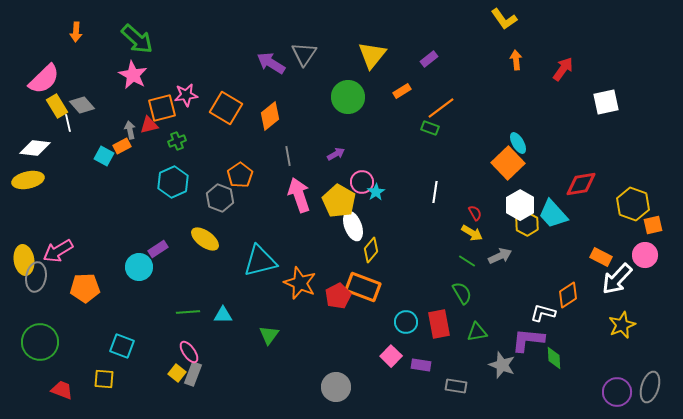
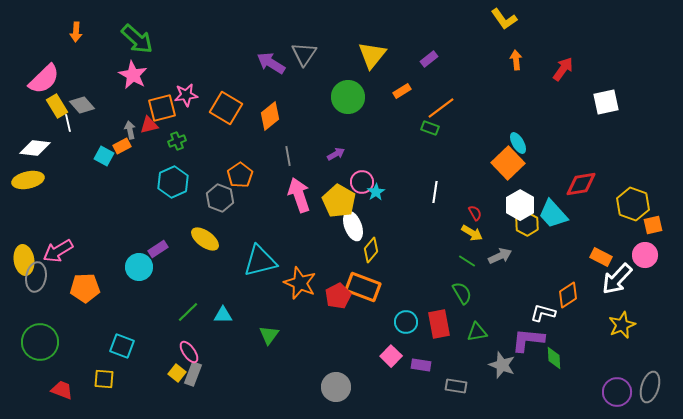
green line at (188, 312): rotated 40 degrees counterclockwise
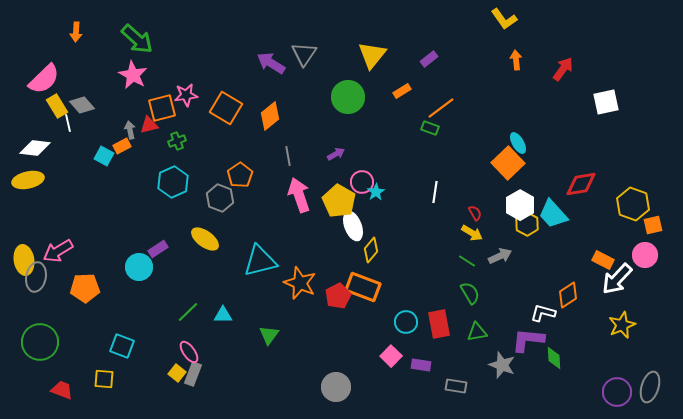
orange rectangle at (601, 257): moved 2 px right, 3 px down
green semicircle at (462, 293): moved 8 px right
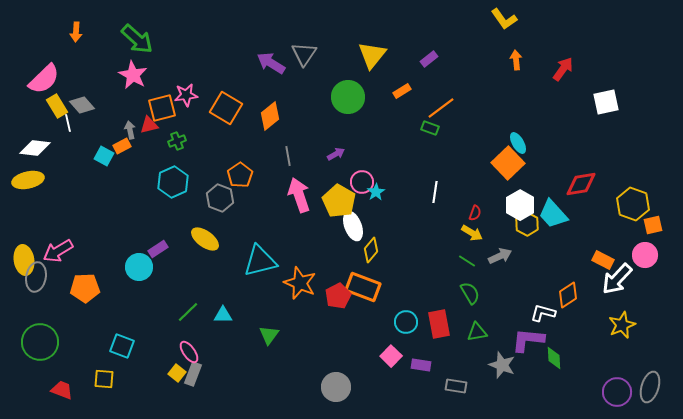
red semicircle at (475, 213): rotated 49 degrees clockwise
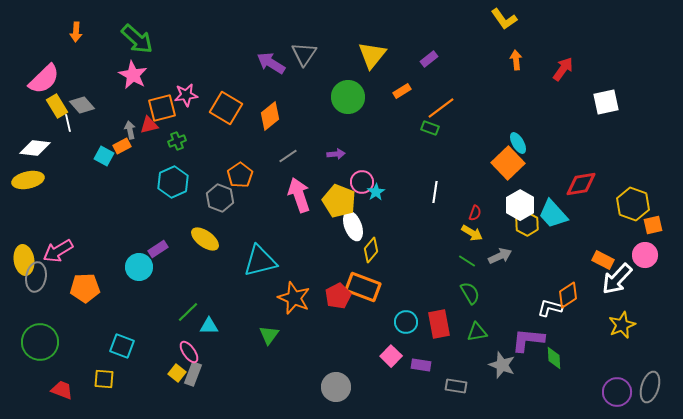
purple arrow at (336, 154): rotated 24 degrees clockwise
gray line at (288, 156): rotated 66 degrees clockwise
yellow pentagon at (339, 201): rotated 8 degrees counterclockwise
orange star at (300, 283): moved 6 px left, 15 px down
white L-shape at (543, 313): moved 7 px right, 5 px up
cyan triangle at (223, 315): moved 14 px left, 11 px down
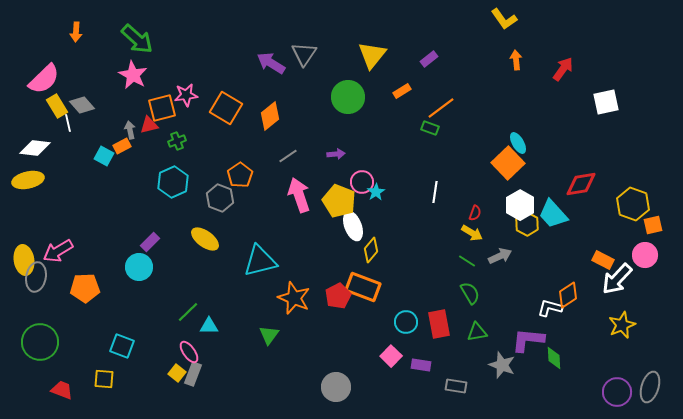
purple rectangle at (158, 249): moved 8 px left, 7 px up; rotated 12 degrees counterclockwise
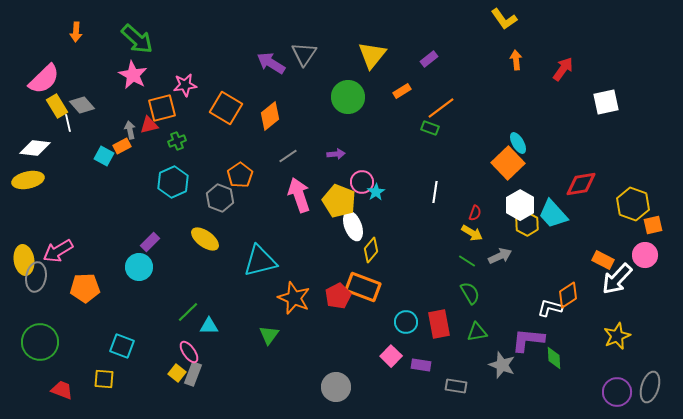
pink star at (186, 95): moved 1 px left, 10 px up
yellow star at (622, 325): moved 5 px left, 11 px down
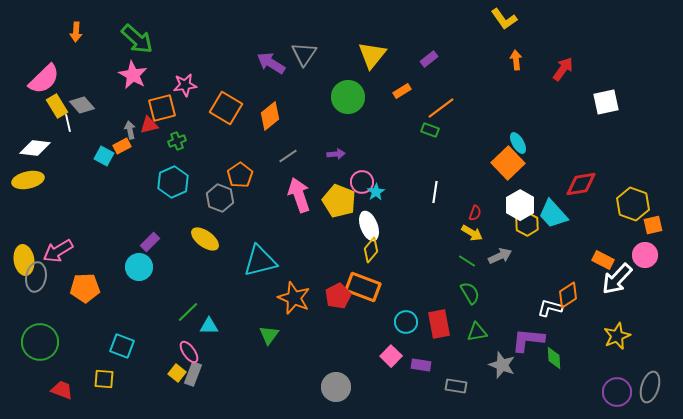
green rectangle at (430, 128): moved 2 px down
white ellipse at (353, 226): moved 16 px right
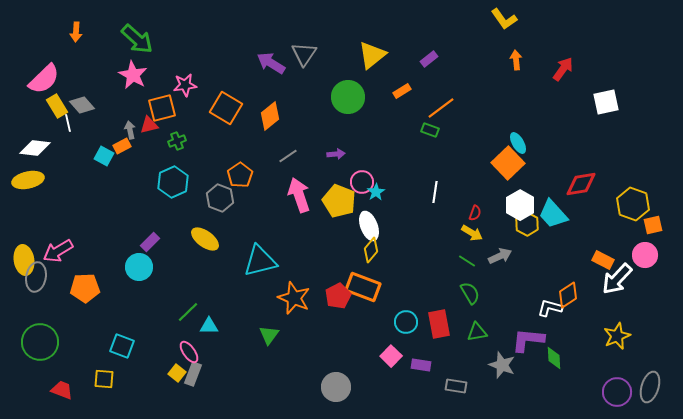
yellow triangle at (372, 55): rotated 12 degrees clockwise
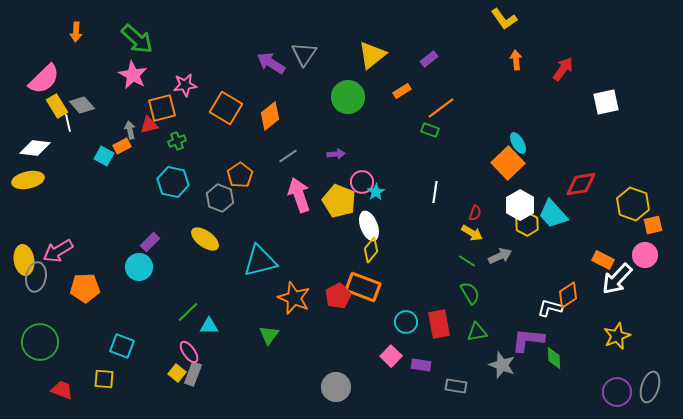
cyan hexagon at (173, 182): rotated 24 degrees counterclockwise
